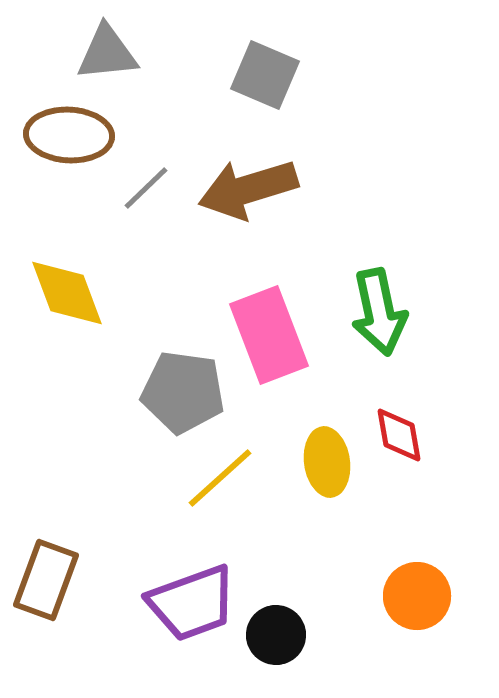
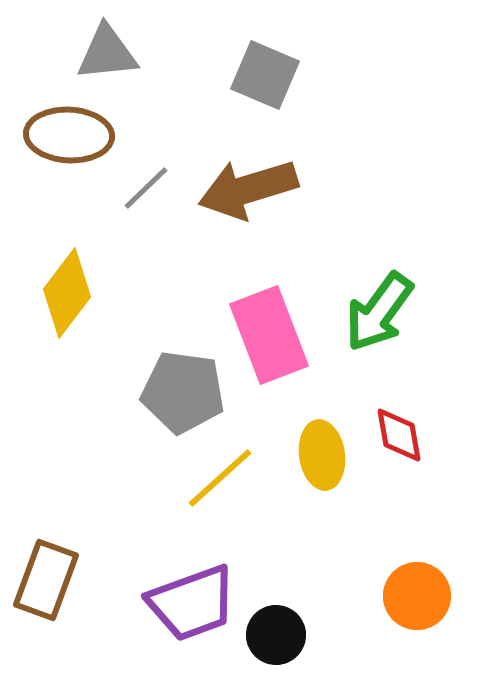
yellow diamond: rotated 58 degrees clockwise
green arrow: rotated 48 degrees clockwise
yellow ellipse: moved 5 px left, 7 px up
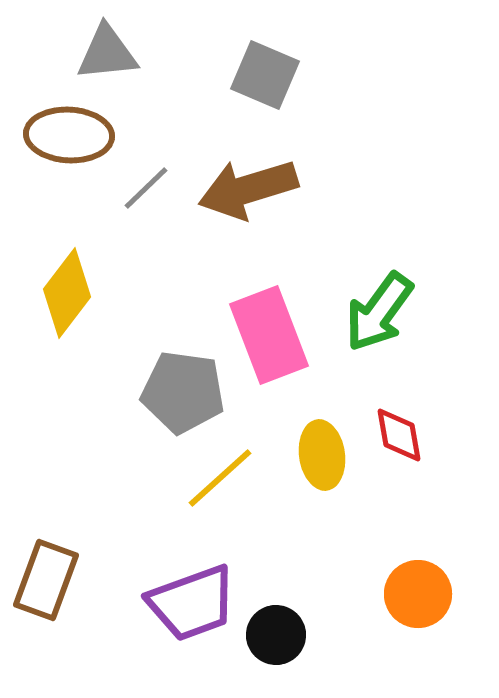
orange circle: moved 1 px right, 2 px up
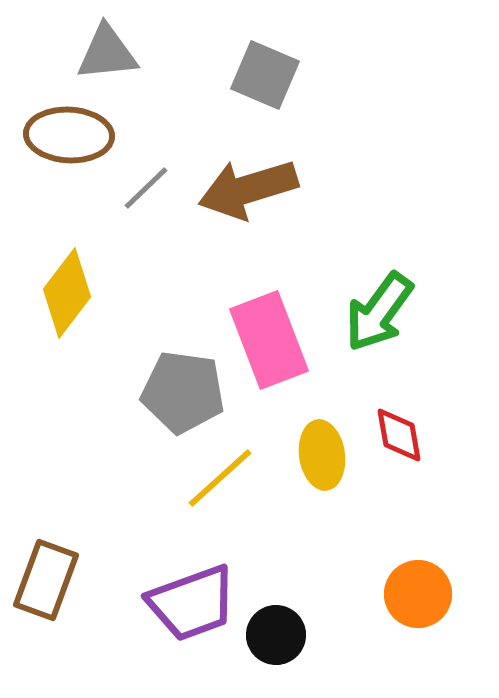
pink rectangle: moved 5 px down
